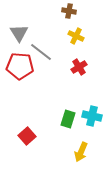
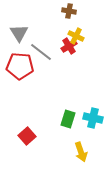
red cross: moved 10 px left, 21 px up
cyan cross: moved 1 px right, 2 px down
yellow arrow: rotated 42 degrees counterclockwise
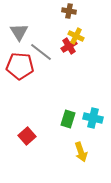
gray triangle: moved 1 px up
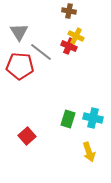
red cross: rotated 35 degrees counterclockwise
yellow arrow: moved 8 px right
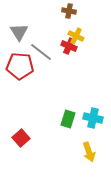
red square: moved 6 px left, 2 px down
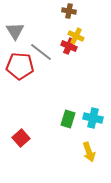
gray triangle: moved 4 px left, 1 px up
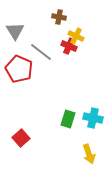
brown cross: moved 10 px left, 6 px down
red pentagon: moved 1 px left, 3 px down; rotated 20 degrees clockwise
yellow arrow: moved 2 px down
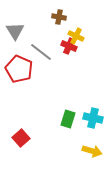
yellow arrow: moved 3 px right, 3 px up; rotated 54 degrees counterclockwise
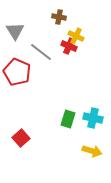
red pentagon: moved 2 px left, 3 px down
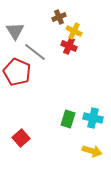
brown cross: rotated 32 degrees counterclockwise
yellow cross: moved 2 px left, 5 px up
gray line: moved 6 px left
